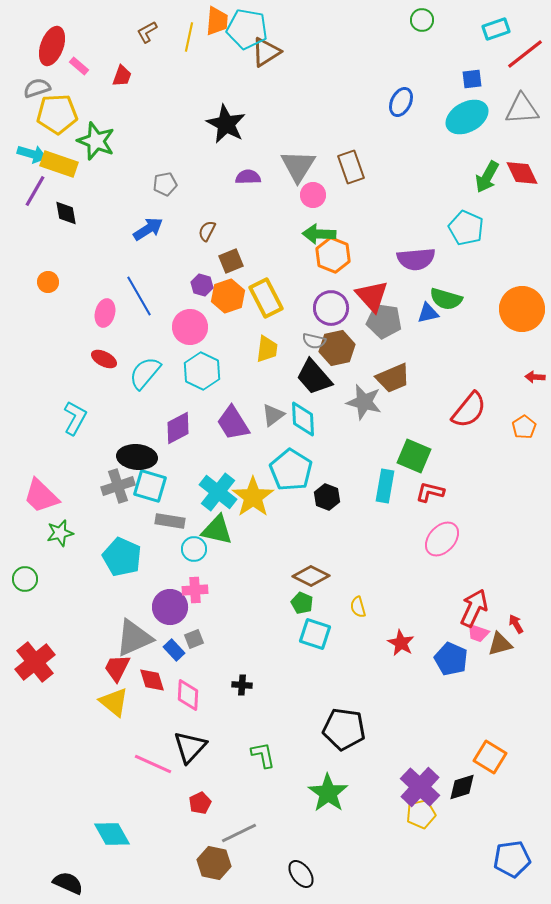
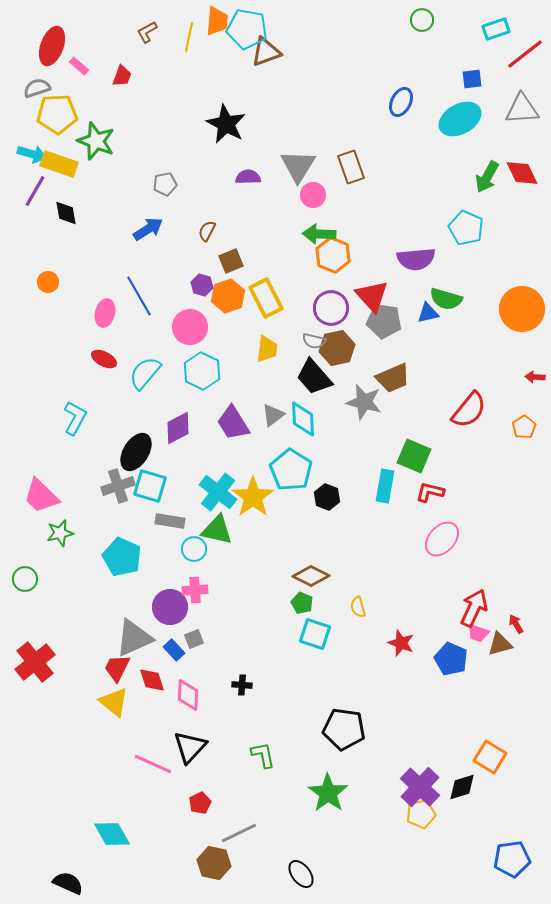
brown triangle at (266, 52): rotated 12 degrees clockwise
cyan ellipse at (467, 117): moved 7 px left, 2 px down
black ellipse at (137, 457): moved 1 px left, 5 px up; rotated 63 degrees counterclockwise
red star at (401, 643): rotated 8 degrees counterclockwise
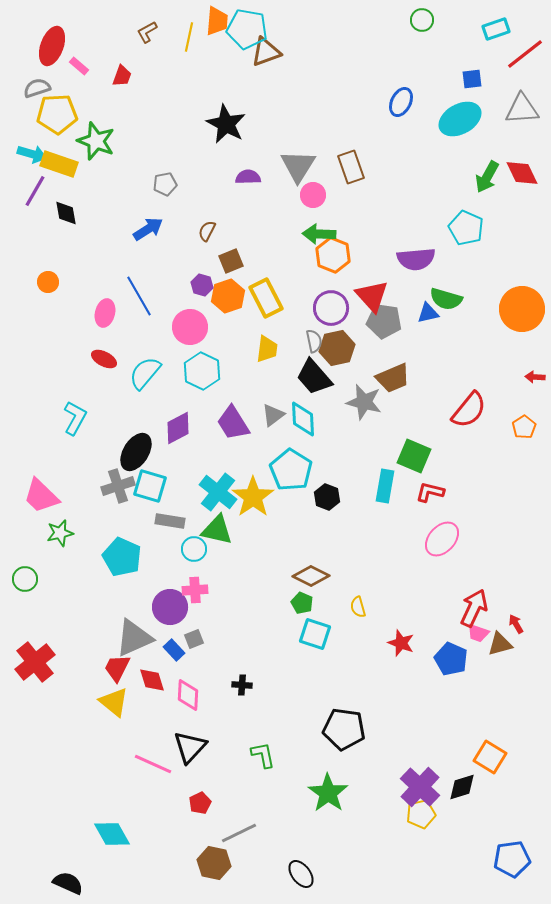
gray semicircle at (314, 341): rotated 115 degrees counterclockwise
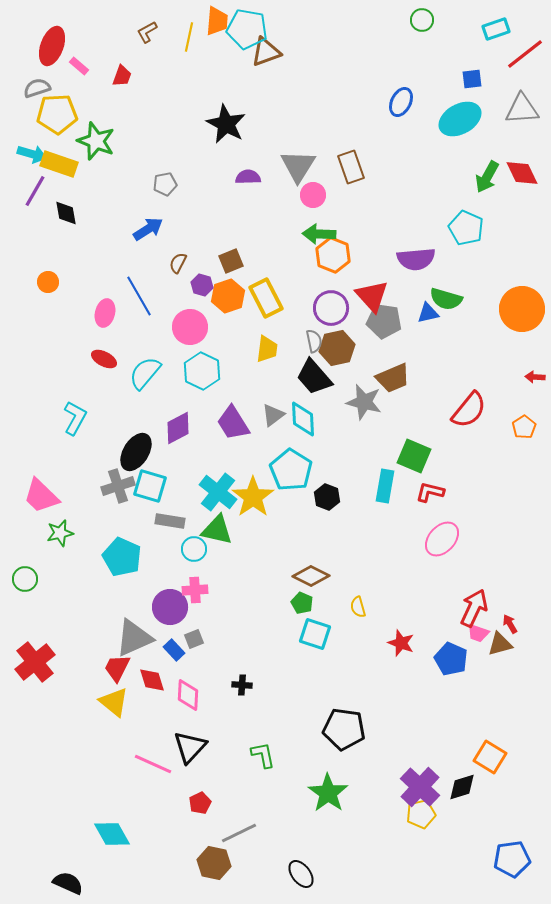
brown semicircle at (207, 231): moved 29 px left, 32 px down
red arrow at (516, 624): moved 6 px left
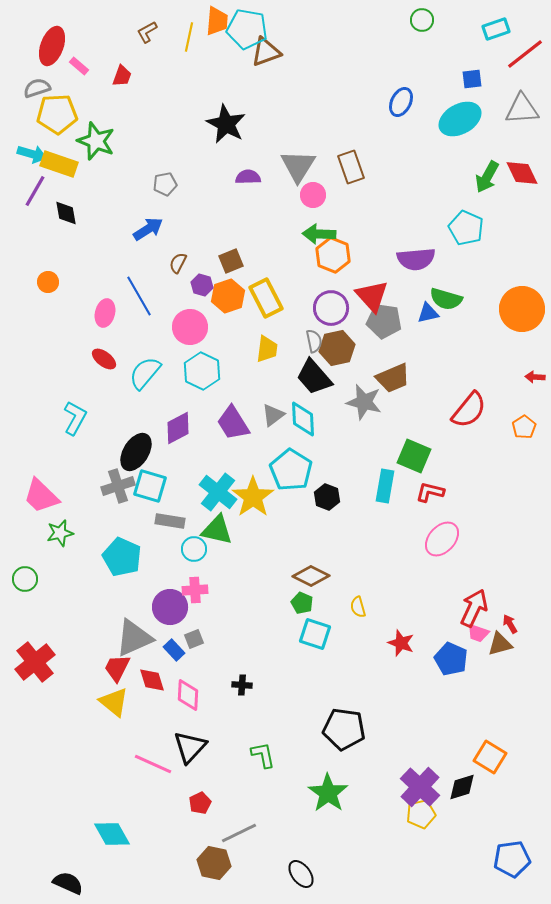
red ellipse at (104, 359): rotated 10 degrees clockwise
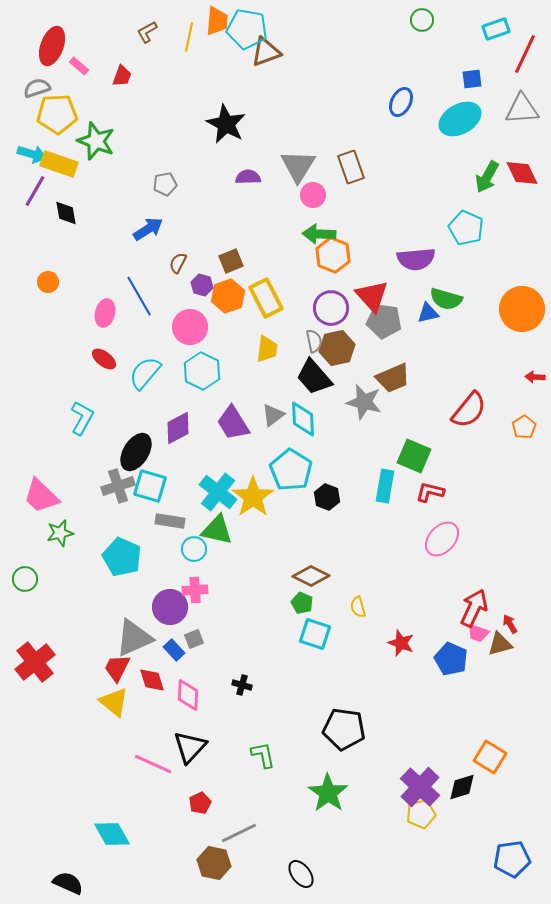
red line at (525, 54): rotated 27 degrees counterclockwise
cyan L-shape at (75, 418): moved 7 px right
black cross at (242, 685): rotated 12 degrees clockwise
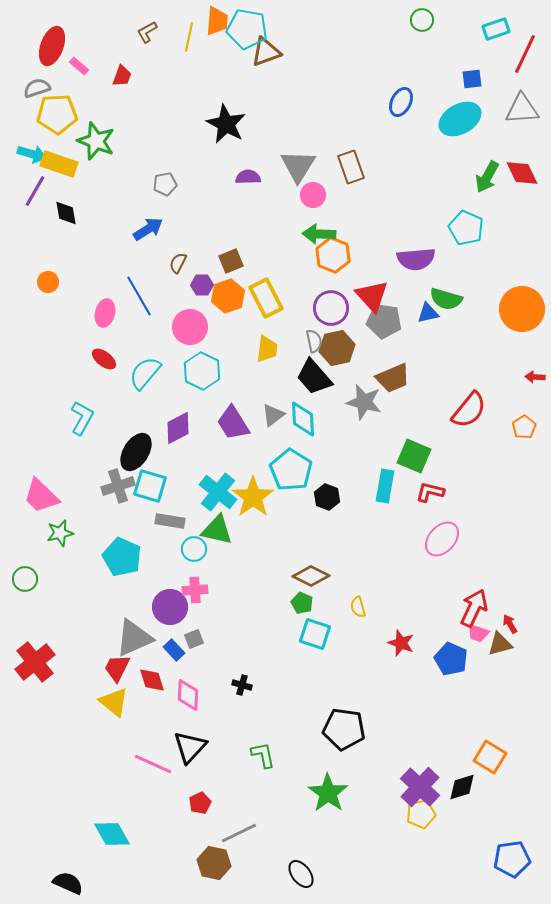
purple hexagon at (202, 285): rotated 15 degrees counterclockwise
